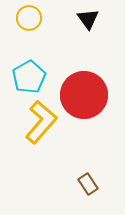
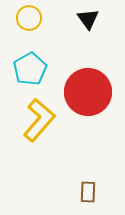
cyan pentagon: moved 1 px right, 8 px up
red circle: moved 4 px right, 3 px up
yellow L-shape: moved 2 px left, 2 px up
brown rectangle: moved 8 px down; rotated 35 degrees clockwise
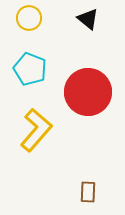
black triangle: rotated 15 degrees counterclockwise
cyan pentagon: rotated 20 degrees counterclockwise
yellow L-shape: moved 3 px left, 10 px down
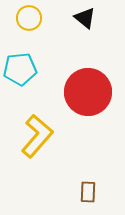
black triangle: moved 3 px left, 1 px up
cyan pentagon: moved 10 px left; rotated 28 degrees counterclockwise
yellow L-shape: moved 1 px right, 6 px down
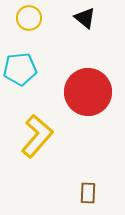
brown rectangle: moved 1 px down
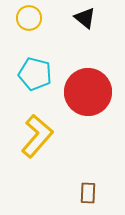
cyan pentagon: moved 15 px right, 5 px down; rotated 20 degrees clockwise
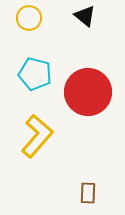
black triangle: moved 2 px up
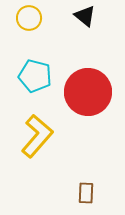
cyan pentagon: moved 2 px down
brown rectangle: moved 2 px left
